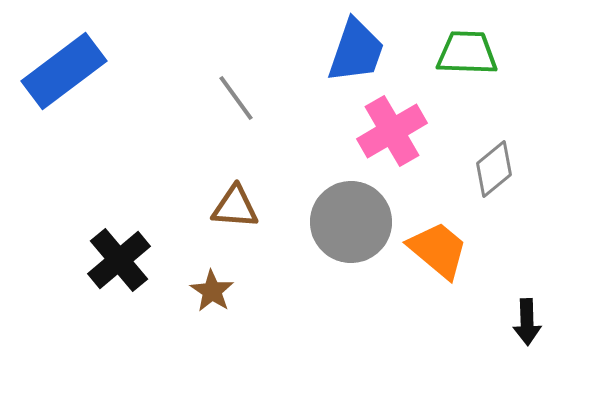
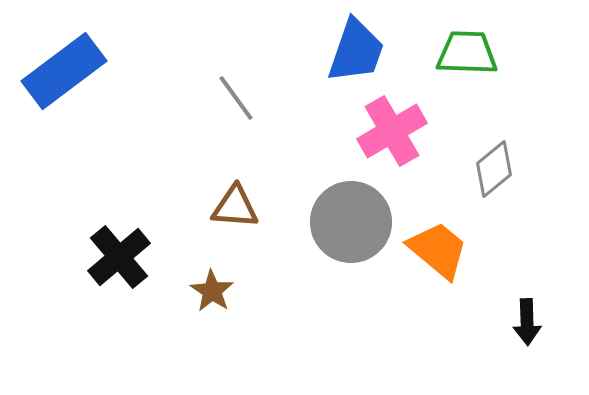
black cross: moved 3 px up
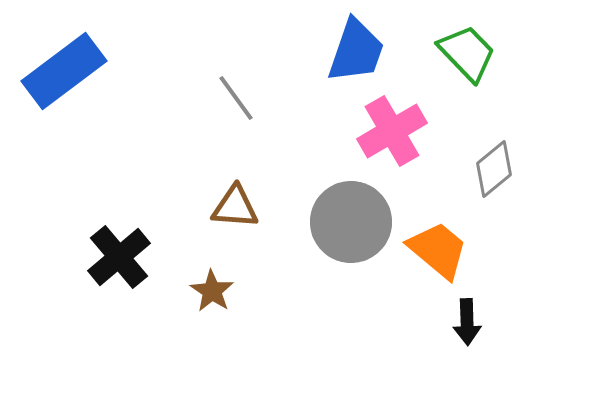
green trapezoid: rotated 44 degrees clockwise
black arrow: moved 60 px left
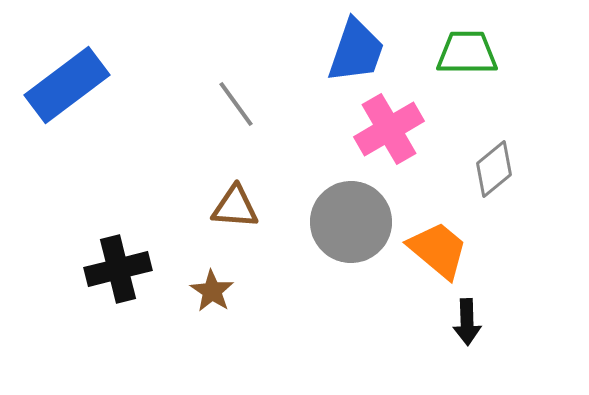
green trapezoid: rotated 46 degrees counterclockwise
blue rectangle: moved 3 px right, 14 px down
gray line: moved 6 px down
pink cross: moved 3 px left, 2 px up
black cross: moved 1 px left, 12 px down; rotated 26 degrees clockwise
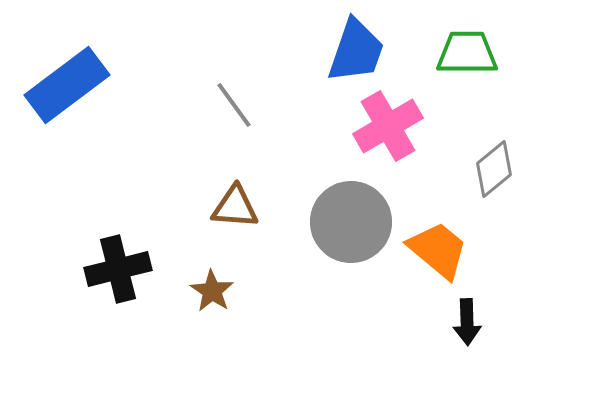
gray line: moved 2 px left, 1 px down
pink cross: moved 1 px left, 3 px up
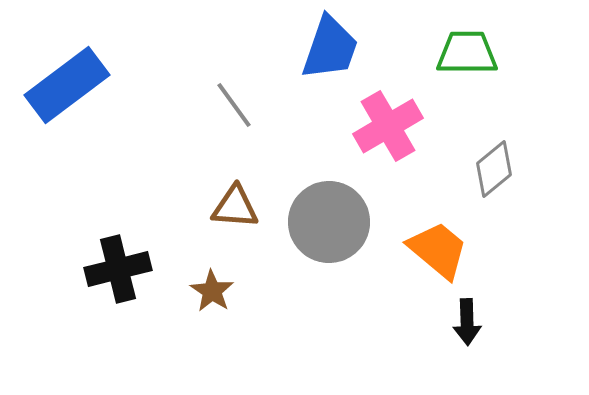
blue trapezoid: moved 26 px left, 3 px up
gray circle: moved 22 px left
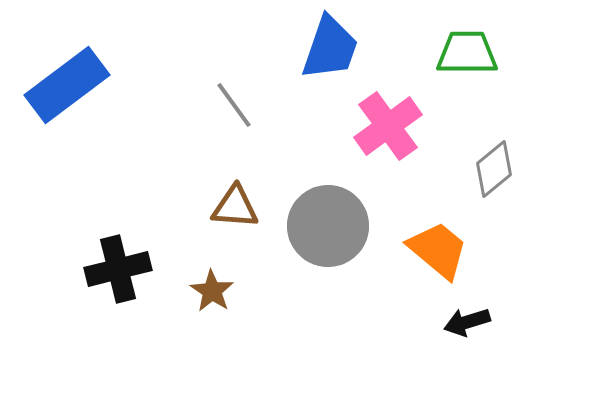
pink cross: rotated 6 degrees counterclockwise
gray circle: moved 1 px left, 4 px down
black arrow: rotated 75 degrees clockwise
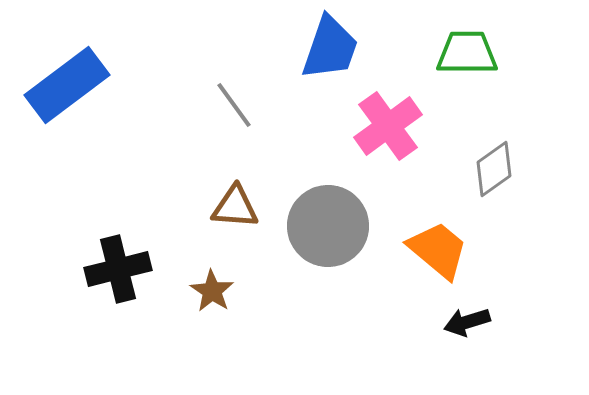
gray diamond: rotated 4 degrees clockwise
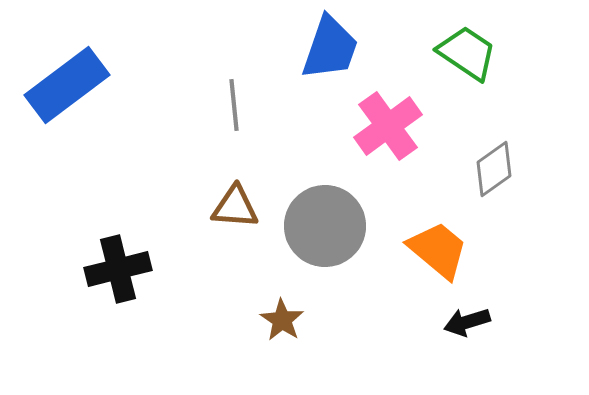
green trapezoid: rotated 34 degrees clockwise
gray line: rotated 30 degrees clockwise
gray circle: moved 3 px left
brown star: moved 70 px right, 29 px down
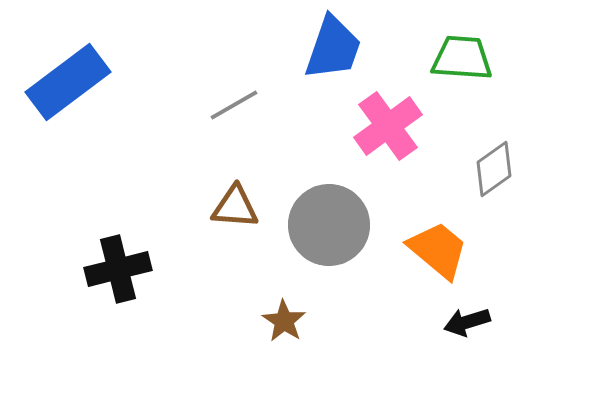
blue trapezoid: moved 3 px right
green trapezoid: moved 5 px left, 5 px down; rotated 30 degrees counterclockwise
blue rectangle: moved 1 px right, 3 px up
gray line: rotated 66 degrees clockwise
gray circle: moved 4 px right, 1 px up
brown star: moved 2 px right, 1 px down
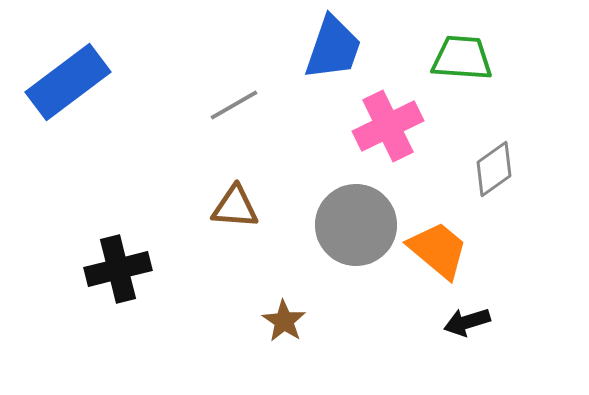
pink cross: rotated 10 degrees clockwise
gray circle: moved 27 px right
